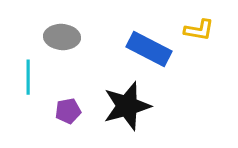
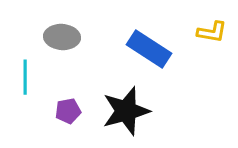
yellow L-shape: moved 13 px right, 2 px down
blue rectangle: rotated 6 degrees clockwise
cyan line: moved 3 px left
black star: moved 1 px left, 5 px down
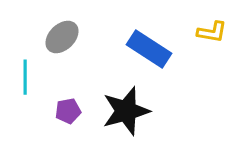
gray ellipse: rotated 48 degrees counterclockwise
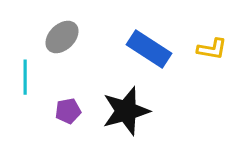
yellow L-shape: moved 17 px down
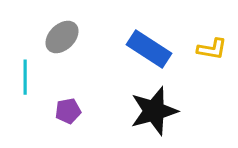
black star: moved 28 px right
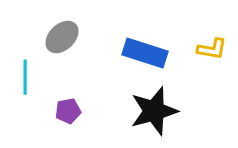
blue rectangle: moved 4 px left, 4 px down; rotated 15 degrees counterclockwise
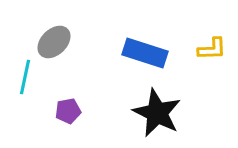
gray ellipse: moved 8 px left, 5 px down
yellow L-shape: rotated 12 degrees counterclockwise
cyan line: rotated 12 degrees clockwise
black star: moved 3 px right, 2 px down; rotated 30 degrees counterclockwise
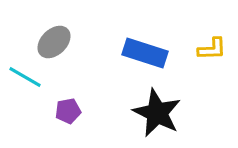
cyan line: rotated 72 degrees counterclockwise
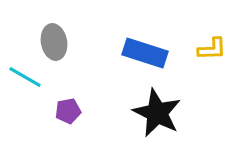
gray ellipse: rotated 56 degrees counterclockwise
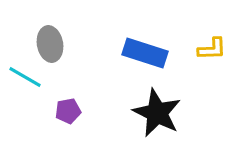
gray ellipse: moved 4 px left, 2 px down
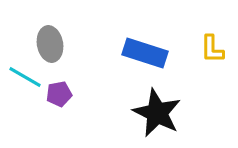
yellow L-shape: rotated 92 degrees clockwise
purple pentagon: moved 9 px left, 17 px up
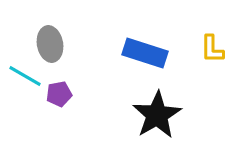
cyan line: moved 1 px up
black star: moved 2 px down; rotated 15 degrees clockwise
